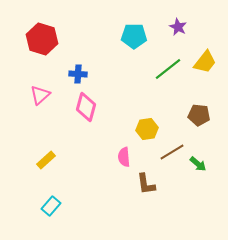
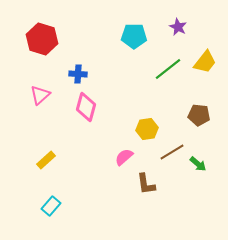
pink semicircle: rotated 54 degrees clockwise
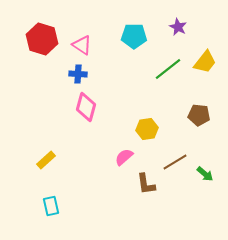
pink triangle: moved 42 px right, 50 px up; rotated 45 degrees counterclockwise
brown line: moved 3 px right, 10 px down
green arrow: moved 7 px right, 10 px down
cyan rectangle: rotated 54 degrees counterclockwise
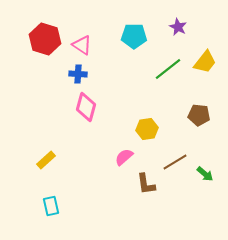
red hexagon: moved 3 px right
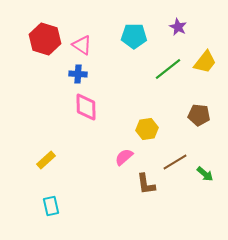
pink diamond: rotated 16 degrees counterclockwise
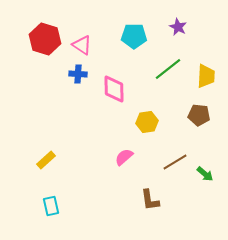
yellow trapezoid: moved 1 px right, 14 px down; rotated 35 degrees counterclockwise
pink diamond: moved 28 px right, 18 px up
yellow hexagon: moved 7 px up
brown L-shape: moved 4 px right, 16 px down
